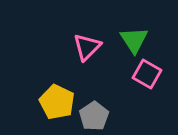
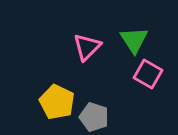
pink square: moved 1 px right
gray pentagon: moved 1 px down; rotated 20 degrees counterclockwise
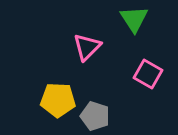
green triangle: moved 21 px up
yellow pentagon: moved 1 px right, 2 px up; rotated 24 degrees counterclockwise
gray pentagon: moved 1 px right, 1 px up
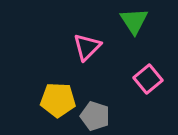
green triangle: moved 2 px down
pink square: moved 5 px down; rotated 20 degrees clockwise
